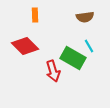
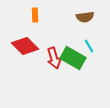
red arrow: moved 1 px right, 13 px up
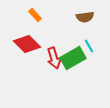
orange rectangle: rotated 40 degrees counterclockwise
red diamond: moved 2 px right, 2 px up
green rectangle: rotated 60 degrees counterclockwise
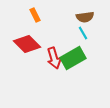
orange rectangle: rotated 16 degrees clockwise
cyan line: moved 6 px left, 13 px up
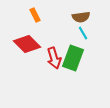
brown semicircle: moved 4 px left
green rectangle: rotated 40 degrees counterclockwise
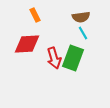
red diamond: rotated 48 degrees counterclockwise
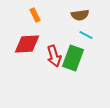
brown semicircle: moved 1 px left, 2 px up
cyan line: moved 3 px right, 2 px down; rotated 32 degrees counterclockwise
red arrow: moved 2 px up
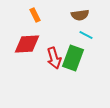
red arrow: moved 2 px down
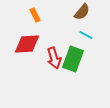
brown semicircle: moved 2 px right, 3 px up; rotated 42 degrees counterclockwise
green rectangle: moved 1 px down
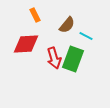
brown semicircle: moved 15 px left, 13 px down
cyan line: moved 1 px down
red diamond: moved 1 px left
